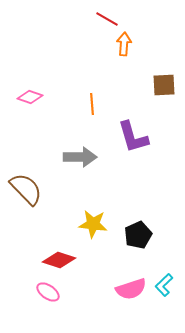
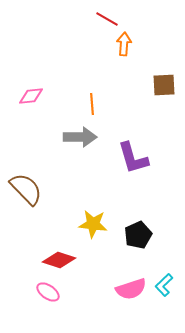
pink diamond: moved 1 px right, 1 px up; rotated 25 degrees counterclockwise
purple L-shape: moved 21 px down
gray arrow: moved 20 px up
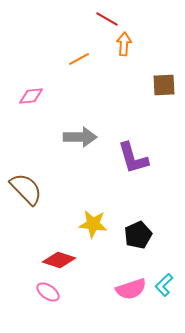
orange line: moved 13 px left, 45 px up; rotated 65 degrees clockwise
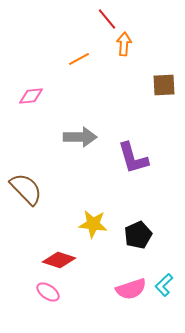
red line: rotated 20 degrees clockwise
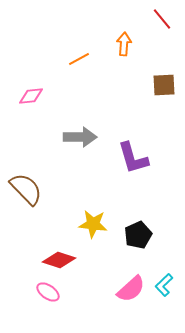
red line: moved 55 px right
pink semicircle: rotated 24 degrees counterclockwise
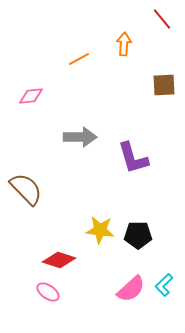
yellow star: moved 7 px right, 6 px down
black pentagon: rotated 24 degrees clockwise
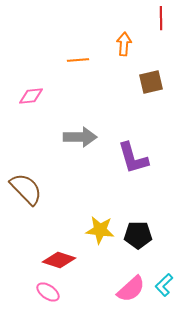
red line: moved 1 px left, 1 px up; rotated 40 degrees clockwise
orange line: moved 1 px left, 1 px down; rotated 25 degrees clockwise
brown square: moved 13 px left, 3 px up; rotated 10 degrees counterclockwise
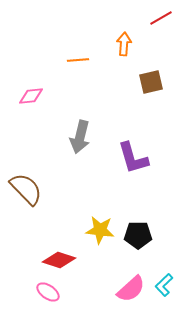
red line: rotated 60 degrees clockwise
gray arrow: rotated 104 degrees clockwise
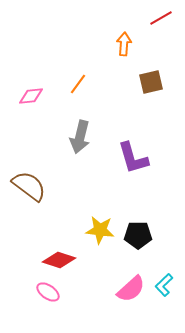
orange line: moved 24 px down; rotated 50 degrees counterclockwise
brown semicircle: moved 3 px right, 3 px up; rotated 9 degrees counterclockwise
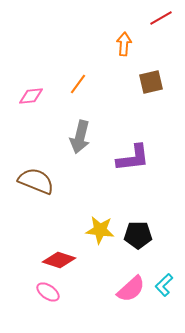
purple L-shape: rotated 81 degrees counterclockwise
brown semicircle: moved 7 px right, 5 px up; rotated 15 degrees counterclockwise
